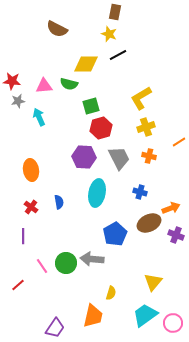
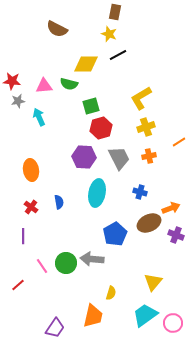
orange cross: rotated 24 degrees counterclockwise
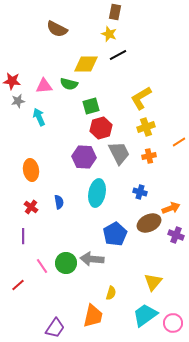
gray trapezoid: moved 5 px up
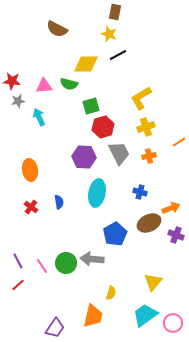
red hexagon: moved 2 px right, 1 px up
orange ellipse: moved 1 px left
purple line: moved 5 px left, 25 px down; rotated 28 degrees counterclockwise
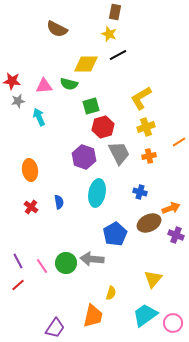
purple hexagon: rotated 15 degrees clockwise
yellow triangle: moved 3 px up
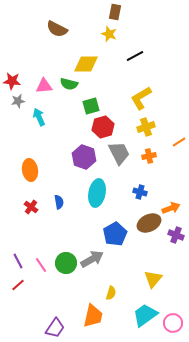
black line: moved 17 px right, 1 px down
gray arrow: rotated 145 degrees clockwise
pink line: moved 1 px left, 1 px up
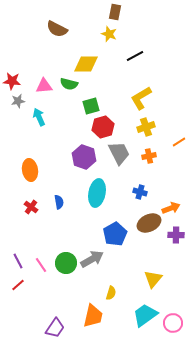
purple cross: rotated 21 degrees counterclockwise
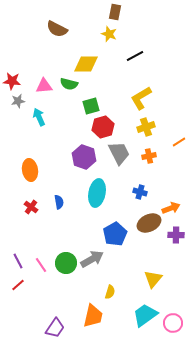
yellow semicircle: moved 1 px left, 1 px up
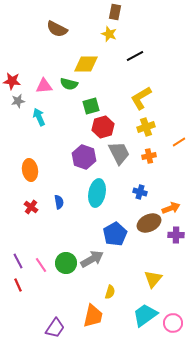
red line: rotated 72 degrees counterclockwise
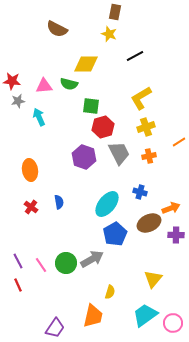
green square: rotated 24 degrees clockwise
cyan ellipse: moved 10 px right, 11 px down; rotated 28 degrees clockwise
